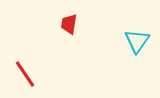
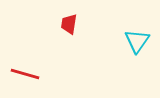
red line: rotated 40 degrees counterclockwise
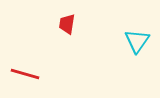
red trapezoid: moved 2 px left
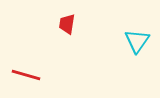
red line: moved 1 px right, 1 px down
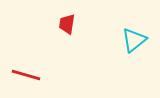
cyan triangle: moved 3 px left, 1 px up; rotated 16 degrees clockwise
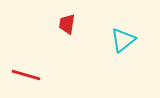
cyan triangle: moved 11 px left
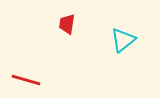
red line: moved 5 px down
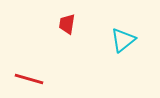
red line: moved 3 px right, 1 px up
